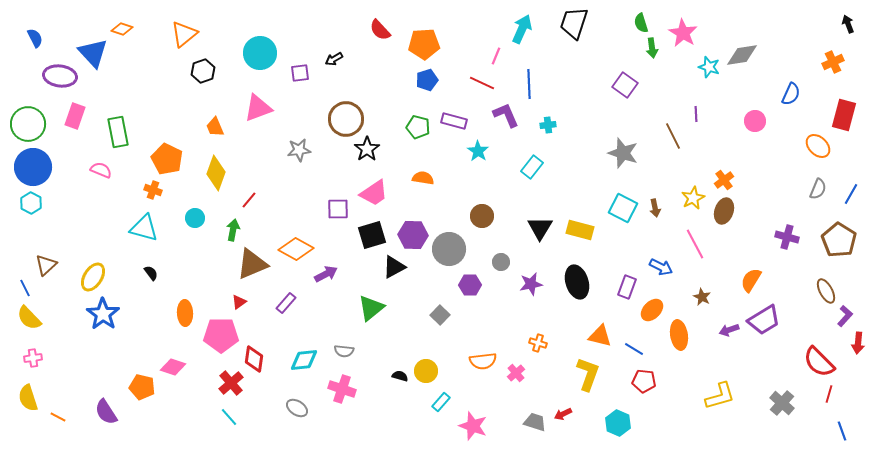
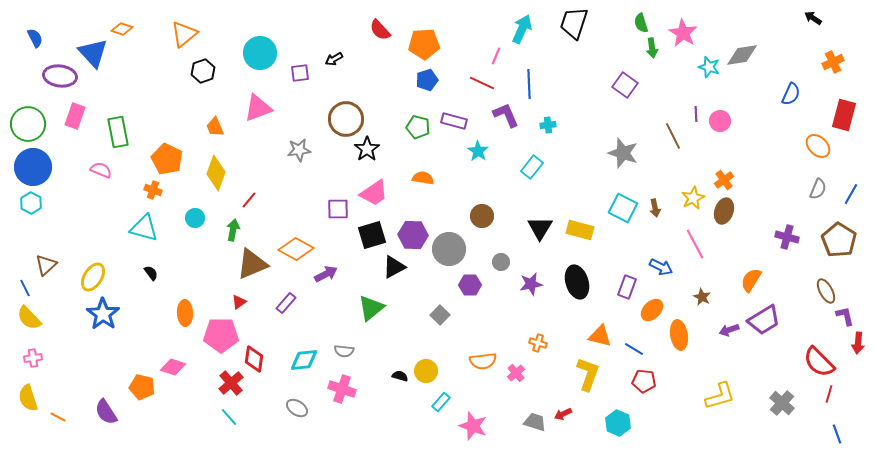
black arrow at (848, 24): moved 35 px left, 6 px up; rotated 36 degrees counterclockwise
pink circle at (755, 121): moved 35 px left
purple L-shape at (845, 316): rotated 55 degrees counterclockwise
blue line at (842, 431): moved 5 px left, 3 px down
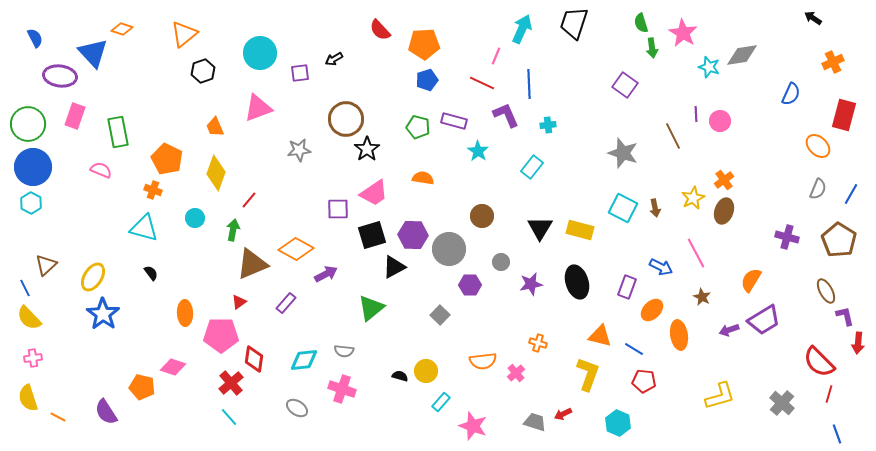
pink line at (695, 244): moved 1 px right, 9 px down
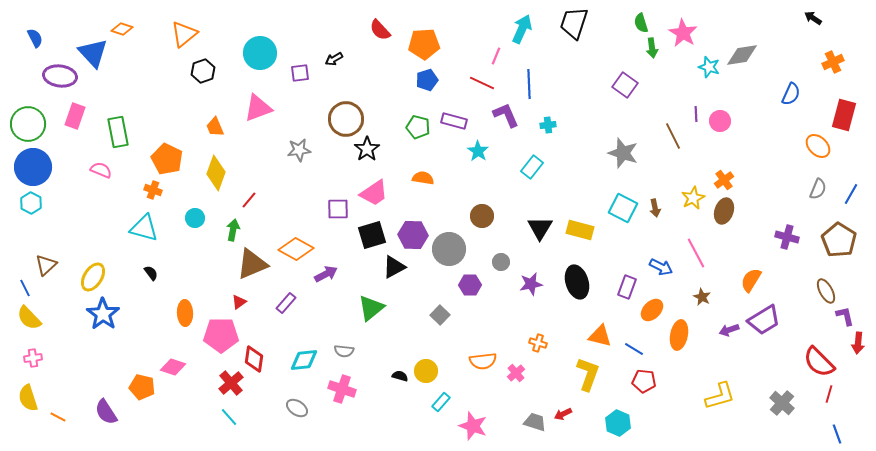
orange ellipse at (679, 335): rotated 20 degrees clockwise
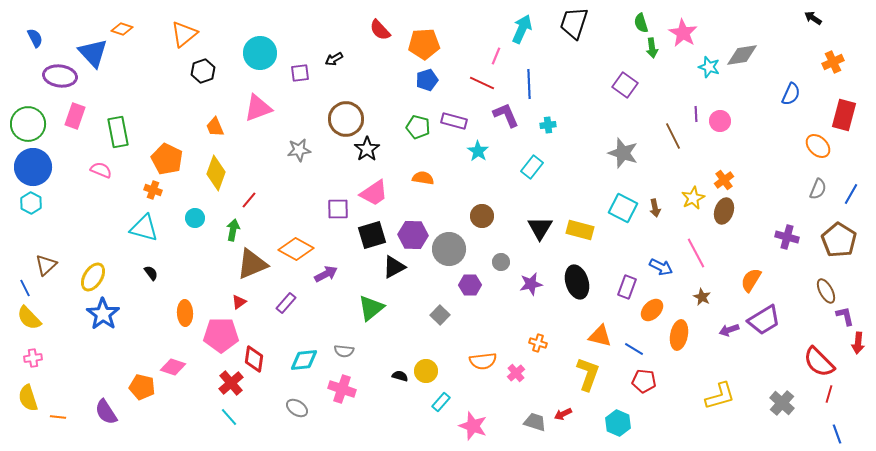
orange line at (58, 417): rotated 21 degrees counterclockwise
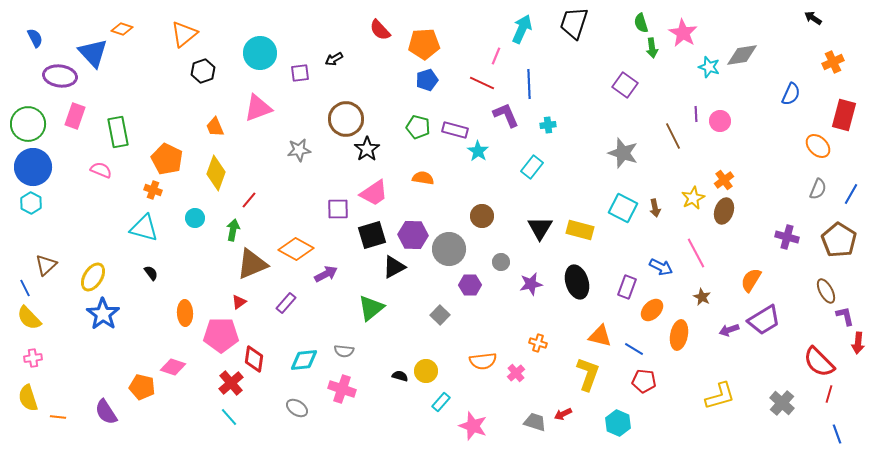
purple rectangle at (454, 121): moved 1 px right, 9 px down
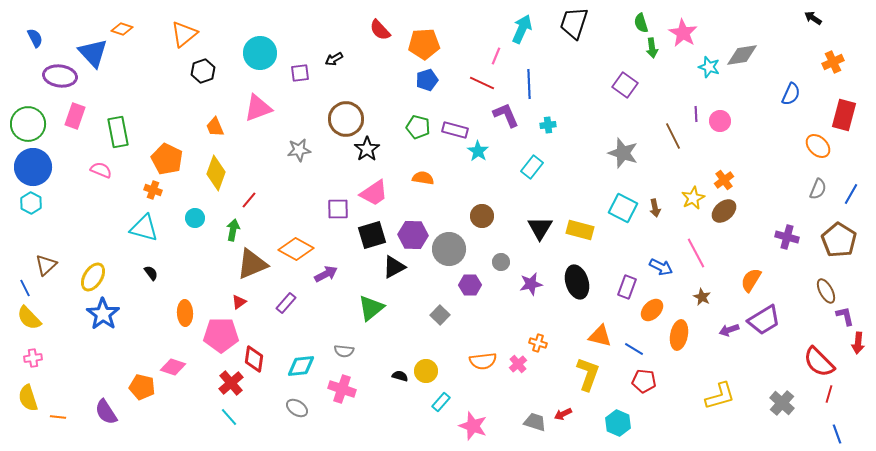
brown ellipse at (724, 211): rotated 30 degrees clockwise
cyan diamond at (304, 360): moved 3 px left, 6 px down
pink cross at (516, 373): moved 2 px right, 9 px up
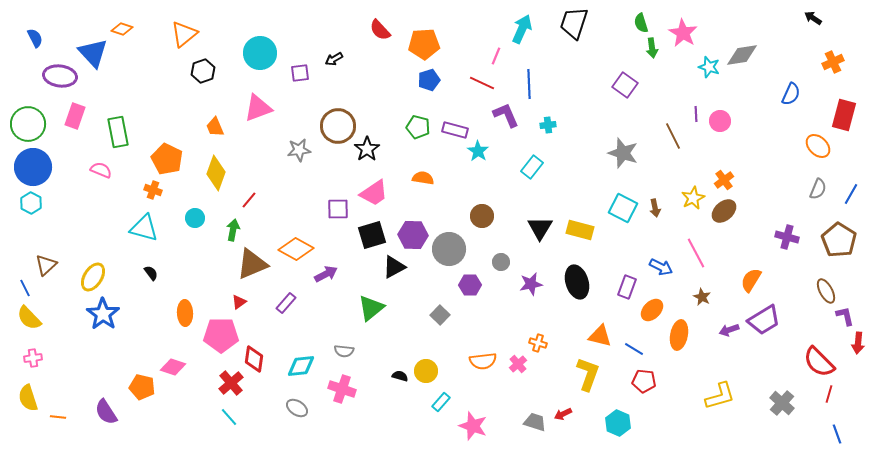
blue pentagon at (427, 80): moved 2 px right
brown circle at (346, 119): moved 8 px left, 7 px down
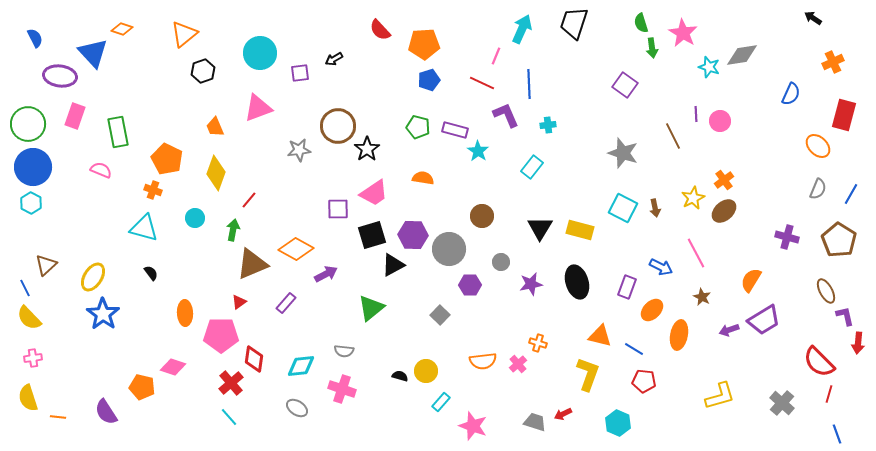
black triangle at (394, 267): moved 1 px left, 2 px up
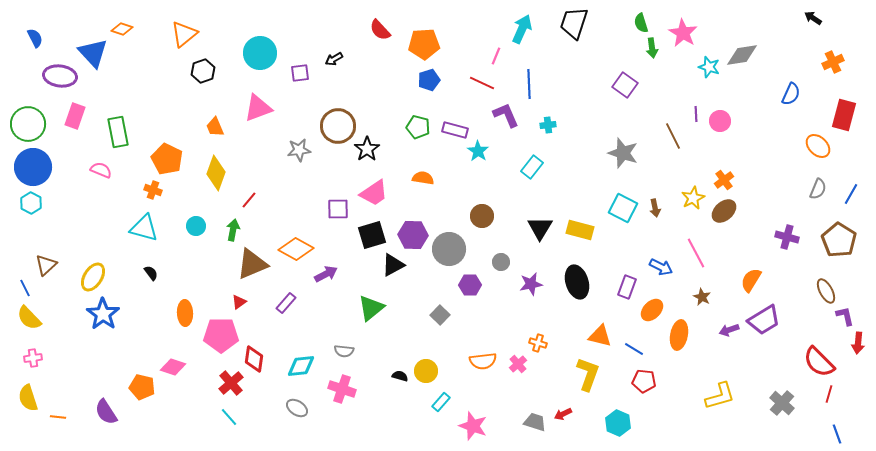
cyan circle at (195, 218): moved 1 px right, 8 px down
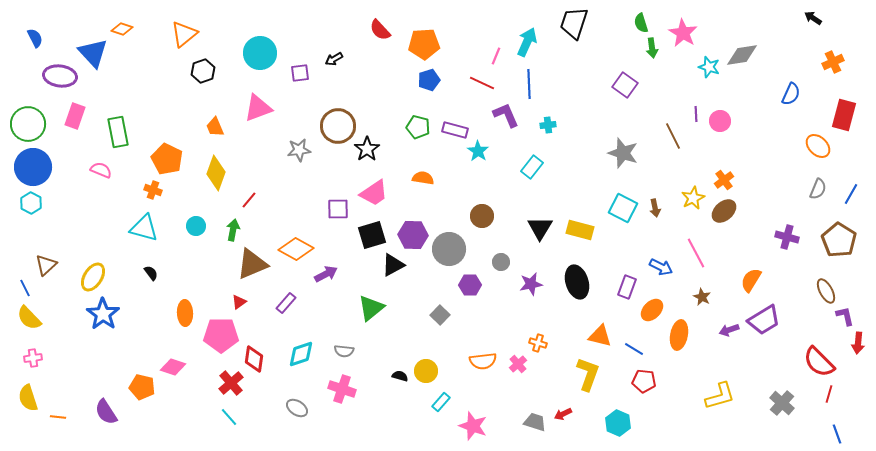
cyan arrow at (522, 29): moved 5 px right, 13 px down
cyan diamond at (301, 366): moved 12 px up; rotated 12 degrees counterclockwise
